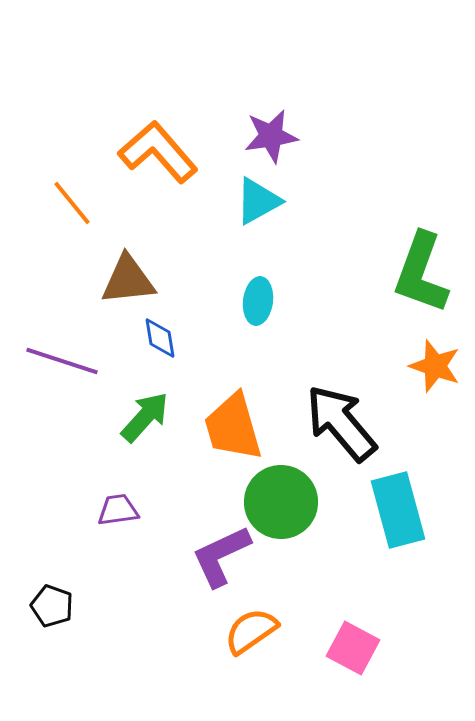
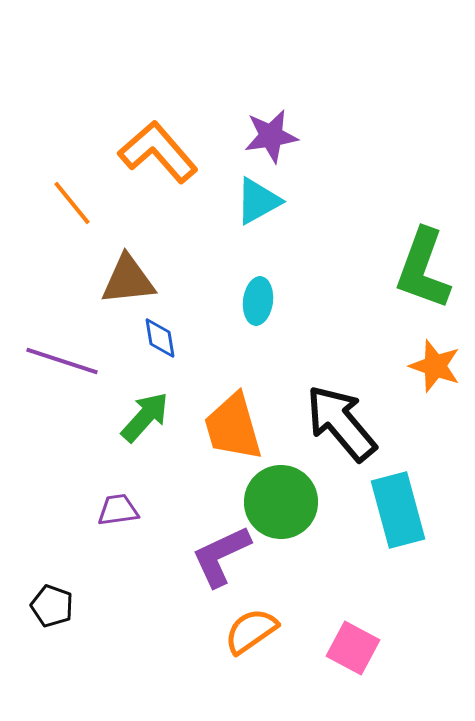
green L-shape: moved 2 px right, 4 px up
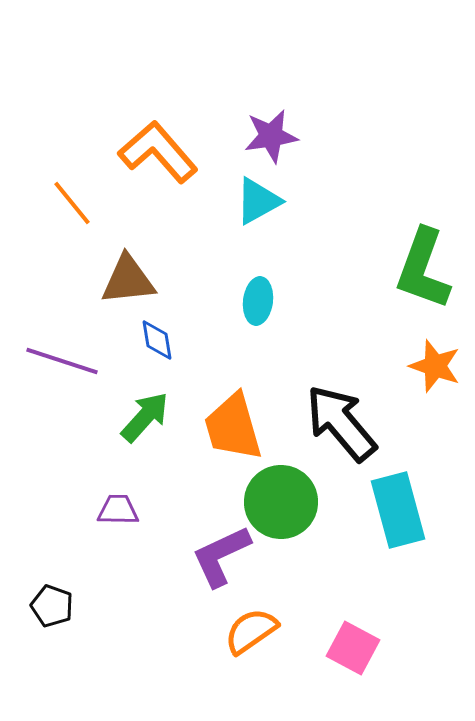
blue diamond: moved 3 px left, 2 px down
purple trapezoid: rotated 9 degrees clockwise
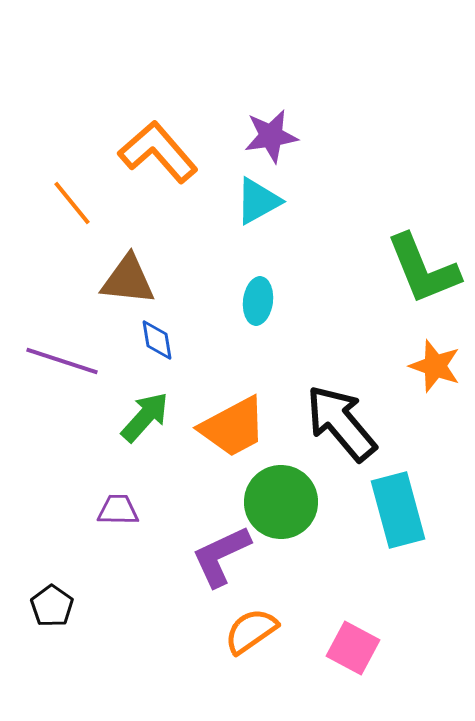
green L-shape: rotated 42 degrees counterclockwise
brown triangle: rotated 12 degrees clockwise
orange trapezoid: rotated 102 degrees counterclockwise
black pentagon: rotated 15 degrees clockwise
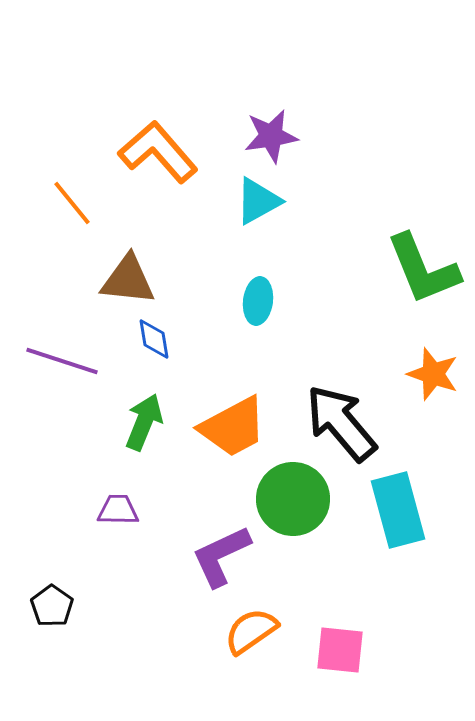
blue diamond: moved 3 px left, 1 px up
orange star: moved 2 px left, 8 px down
green arrow: moved 1 px left, 5 px down; rotated 20 degrees counterclockwise
green circle: moved 12 px right, 3 px up
pink square: moved 13 px left, 2 px down; rotated 22 degrees counterclockwise
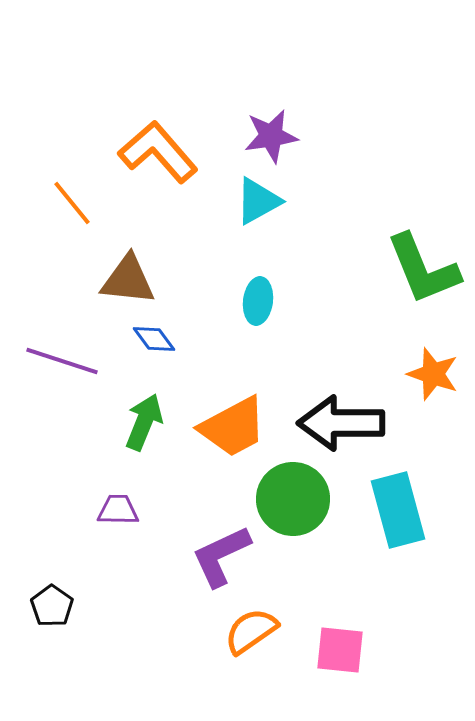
blue diamond: rotated 27 degrees counterclockwise
black arrow: rotated 50 degrees counterclockwise
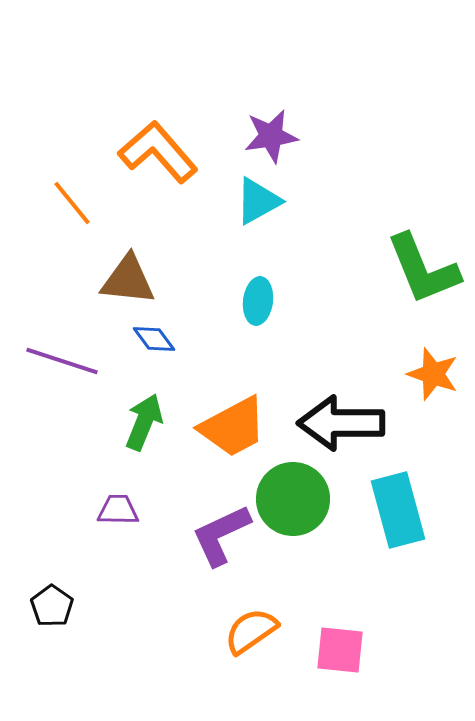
purple L-shape: moved 21 px up
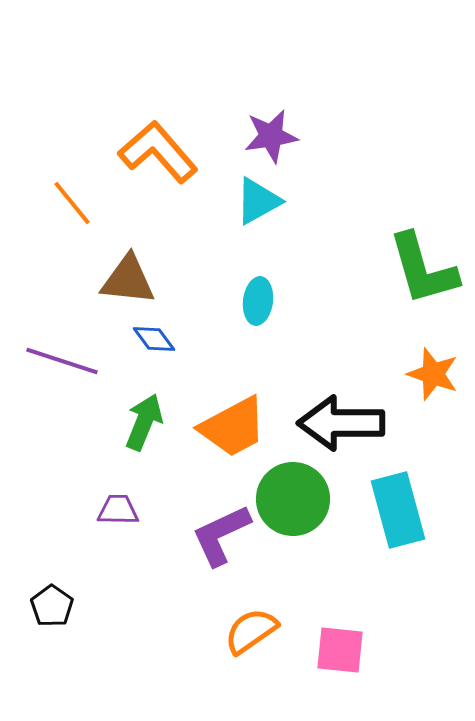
green L-shape: rotated 6 degrees clockwise
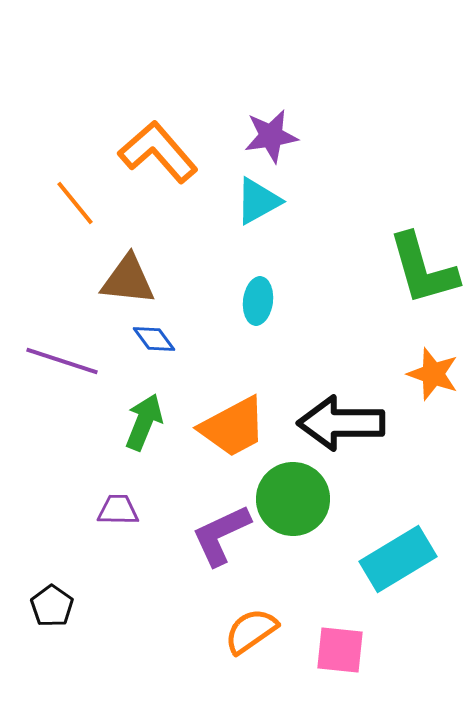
orange line: moved 3 px right
cyan rectangle: moved 49 px down; rotated 74 degrees clockwise
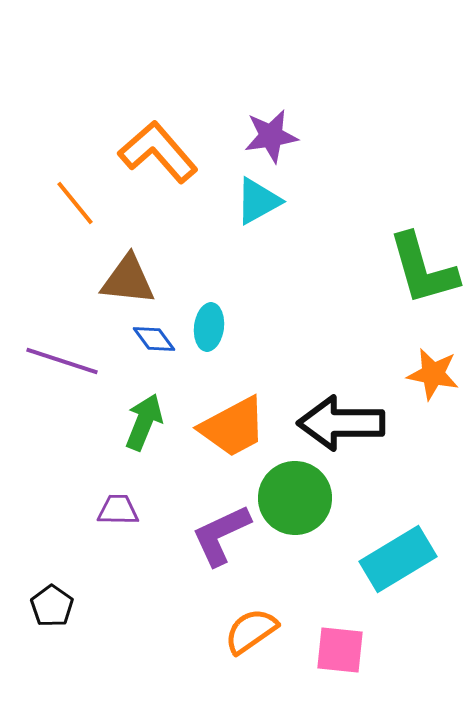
cyan ellipse: moved 49 px left, 26 px down
orange star: rotated 8 degrees counterclockwise
green circle: moved 2 px right, 1 px up
